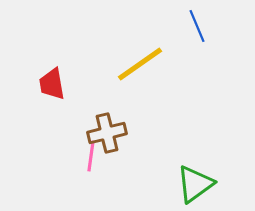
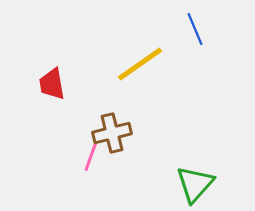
blue line: moved 2 px left, 3 px down
brown cross: moved 5 px right
pink line: rotated 12 degrees clockwise
green triangle: rotated 12 degrees counterclockwise
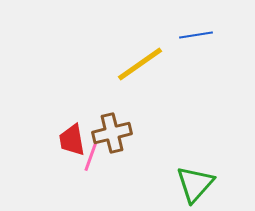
blue line: moved 1 px right, 6 px down; rotated 76 degrees counterclockwise
red trapezoid: moved 20 px right, 56 px down
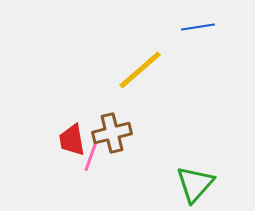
blue line: moved 2 px right, 8 px up
yellow line: moved 6 px down; rotated 6 degrees counterclockwise
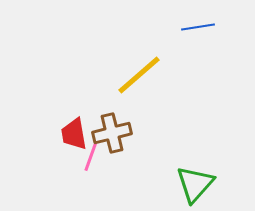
yellow line: moved 1 px left, 5 px down
red trapezoid: moved 2 px right, 6 px up
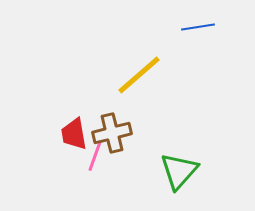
pink line: moved 4 px right
green triangle: moved 16 px left, 13 px up
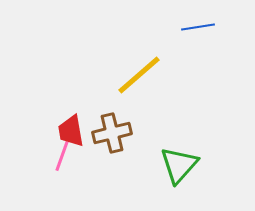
red trapezoid: moved 3 px left, 3 px up
pink line: moved 33 px left
green triangle: moved 6 px up
